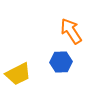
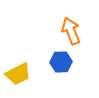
orange arrow: rotated 12 degrees clockwise
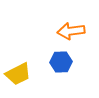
orange arrow: rotated 76 degrees counterclockwise
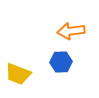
yellow trapezoid: rotated 48 degrees clockwise
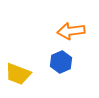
blue hexagon: rotated 20 degrees counterclockwise
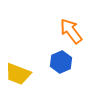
orange arrow: rotated 60 degrees clockwise
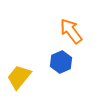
yellow trapezoid: moved 1 px right, 3 px down; rotated 108 degrees clockwise
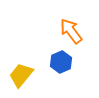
yellow trapezoid: moved 2 px right, 2 px up
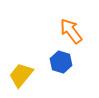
blue hexagon: rotated 20 degrees counterclockwise
